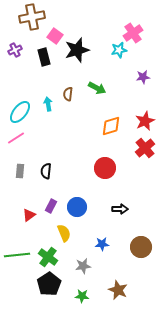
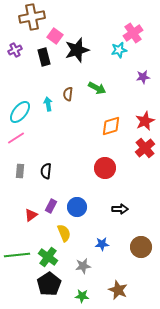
red triangle: moved 2 px right
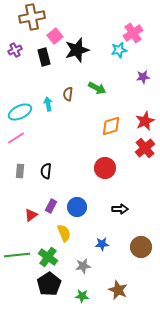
pink square: rotated 14 degrees clockwise
cyan ellipse: rotated 25 degrees clockwise
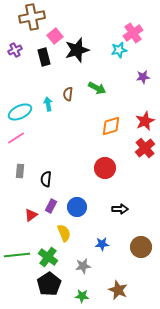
black semicircle: moved 8 px down
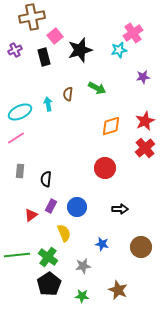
black star: moved 3 px right
blue star: rotated 16 degrees clockwise
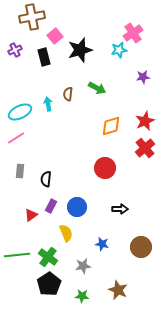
yellow semicircle: moved 2 px right
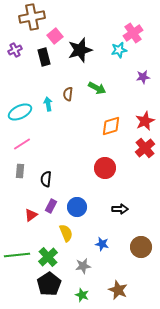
pink line: moved 6 px right, 6 px down
green cross: rotated 12 degrees clockwise
green star: moved 1 px up; rotated 16 degrees clockwise
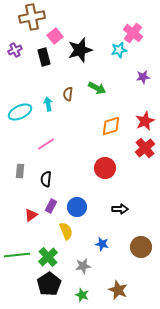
pink cross: rotated 18 degrees counterclockwise
pink line: moved 24 px right
yellow semicircle: moved 2 px up
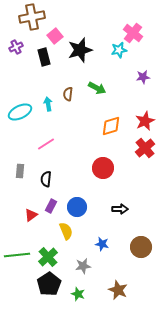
purple cross: moved 1 px right, 3 px up
red circle: moved 2 px left
green star: moved 4 px left, 1 px up
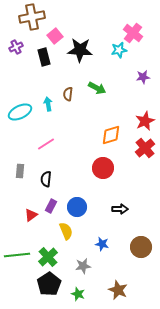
black star: rotated 20 degrees clockwise
orange diamond: moved 9 px down
